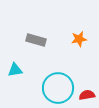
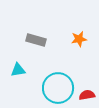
cyan triangle: moved 3 px right
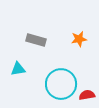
cyan triangle: moved 1 px up
cyan circle: moved 3 px right, 4 px up
